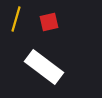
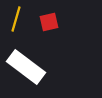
white rectangle: moved 18 px left
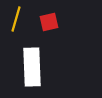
white rectangle: moved 6 px right; rotated 51 degrees clockwise
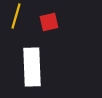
yellow line: moved 3 px up
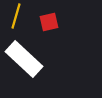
white rectangle: moved 8 px left, 8 px up; rotated 45 degrees counterclockwise
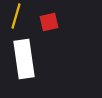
white rectangle: rotated 39 degrees clockwise
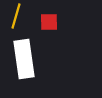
red square: rotated 12 degrees clockwise
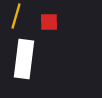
white rectangle: rotated 15 degrees clockwise
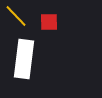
yellow line: rotated 60 degrees counterclockwise
